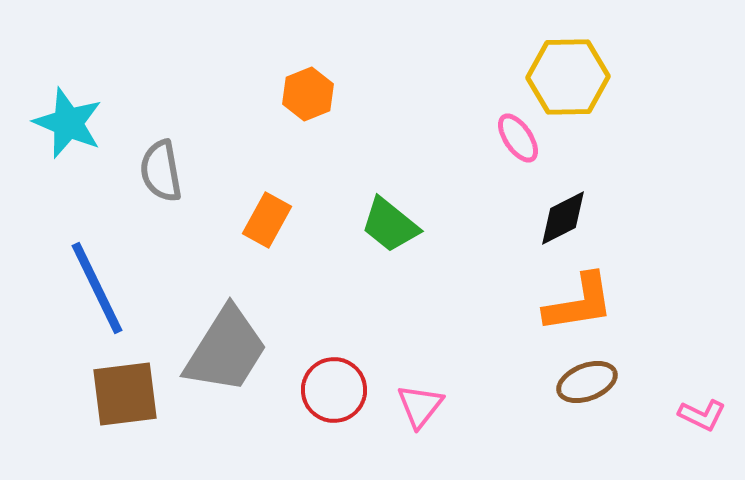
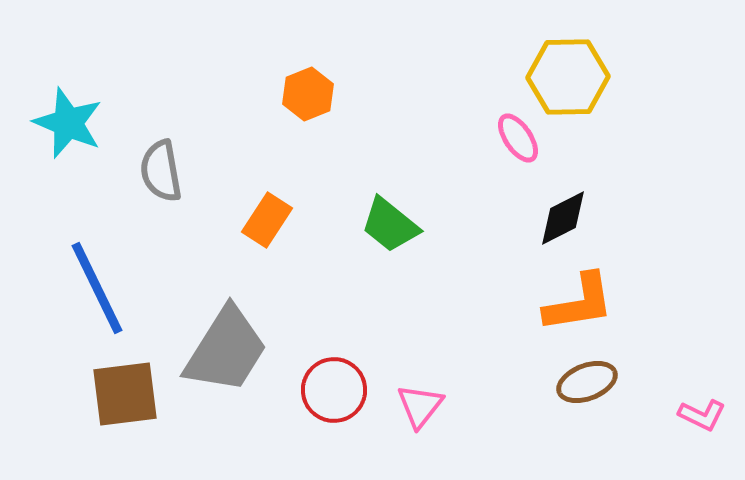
orange rectangle: rotated 4 degrees clockwise
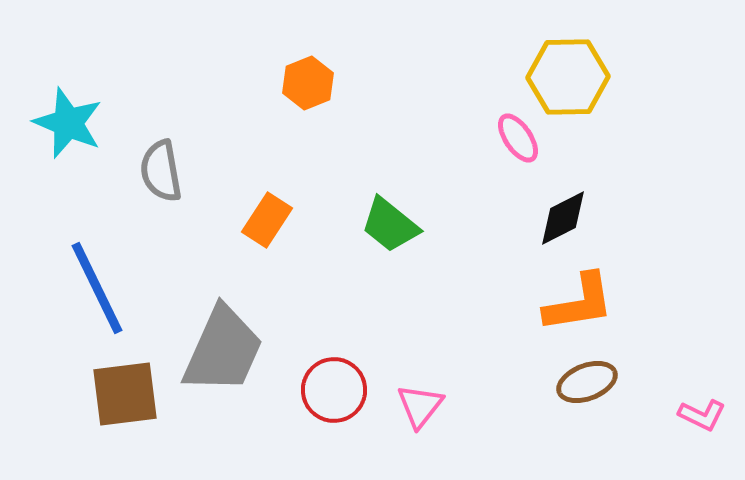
orange hexagon: moved 11 px up
gray trapezoid: moved 3 px left; rotated 8 degrees counterclockwise
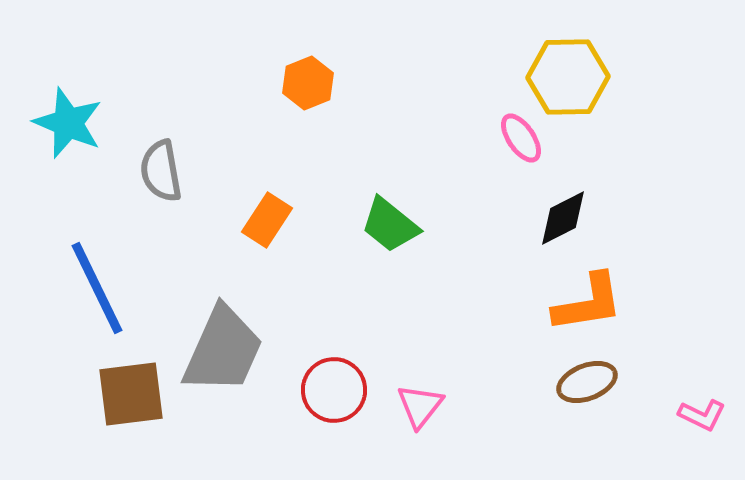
pink ellipse: moved 3 px right
orange L-shape: moved 9 px right
brown square: moved 6 px right
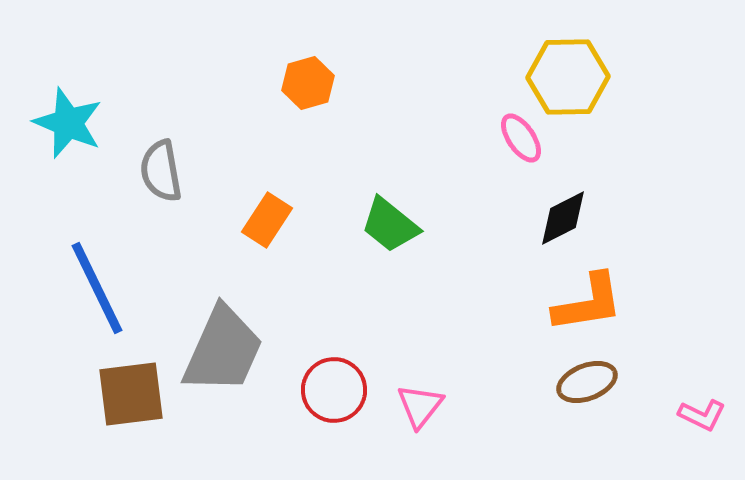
orange hexagon: rotated 6 degrees clockwise
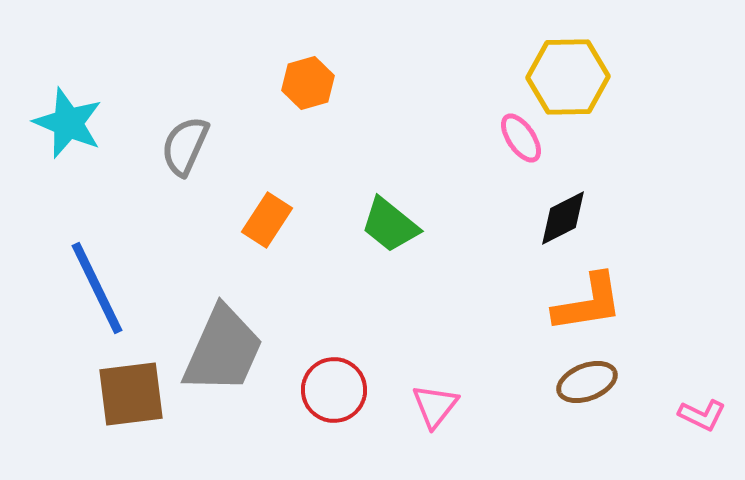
gray semicircle: moved 24 px right, 25 px up; rotated 34 degrees clockwise
pink triangle: moved 15 px right
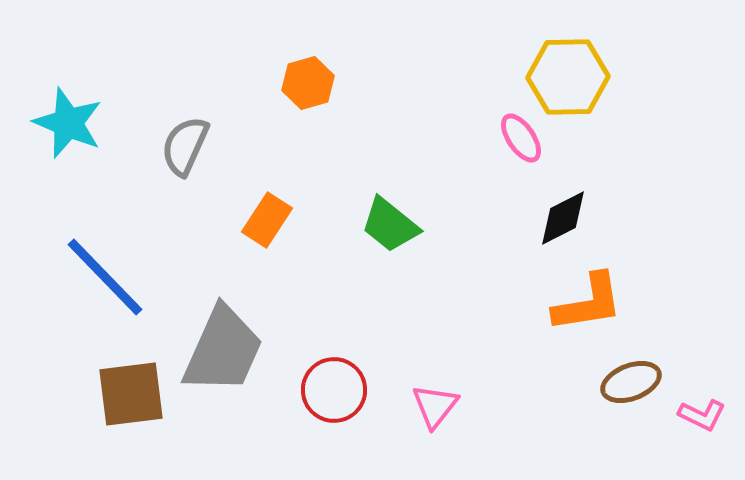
blue line: moved 8 px right, 11 px up; rotated 18 degrees counterclockwise
brown ellipse: moved 44 px right
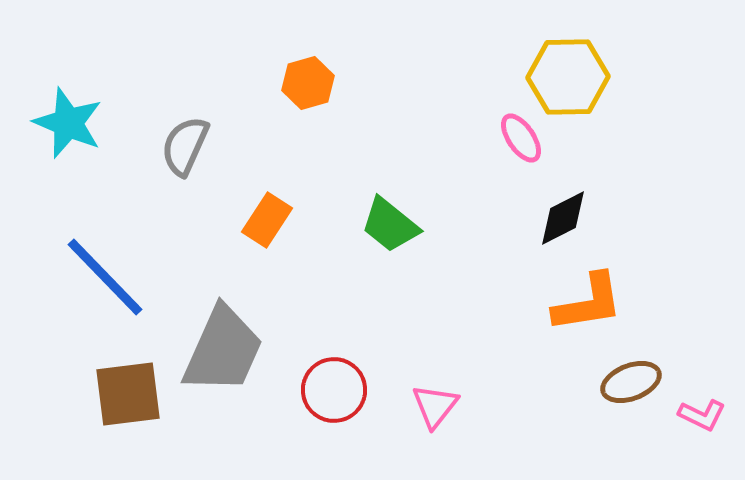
brown square: moved 3 px left
